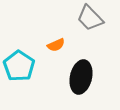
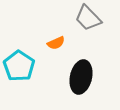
gray trapezoid: moved 2 px left
orange semicircle: moved 2 px up
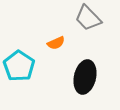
black ellipse: moved 4 px right
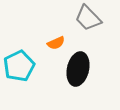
cyan pentagon: rotated 12 degrees clockwise
black ellipse: moved 7 px left, 8 px up
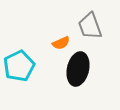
gray trapezoid: moved 2 px right, 8 px down; rotated 24 degrees clockwise
orange semicircle: moved 5 px right
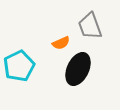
black ellipse: rotated 12 degrees clockwise
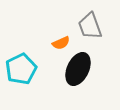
cyan pentagon: moved 2 px right, 3 px down
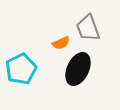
gray trapezoid: moved 2 px left, 2 px down
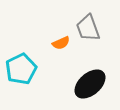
black ellipse: moved 12 px right, 15 px down; rotated 24 degrees clockwise
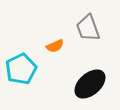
orange semicircle: moved 6 px left, 3 px down
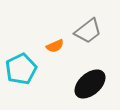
gray trapezoid: moved 3 px down; rotated 108 degrees counterclockwise
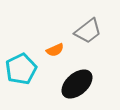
orange semicircle: moved 4 px down
black ellipse: moved 13 px left
